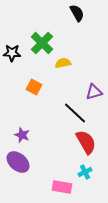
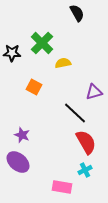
cyan cross: moved 2 px up
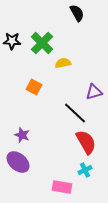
black star: moved 12 px up
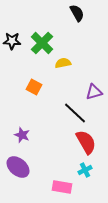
purple ellipse: moved 5 px down
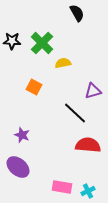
purple triangle: moved 1 px left, 1 px up
red semicircle: moved 2 px right, 3 px down; rotated 55 degrees counterclockwise
cyan cross: moved 3 px right, 21 px down
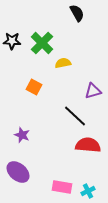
black line: moved 3 px down
purple ellipse: moved 5 px down
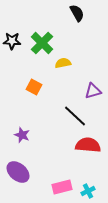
pink rectangle: rotated 24 degrees counterclockwise
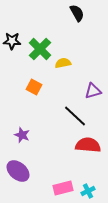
green cross: moved 2 px left, 6 px down
purple ellipse: moved 1 px up
pink rectangle: moved 1 px right, 1 px down
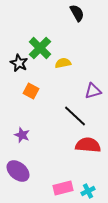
black star: moved 7 px right, 22 px down; rotated 24 degrees clockwise
green cross: moved 1 px up
orange square: moved 3 px left, 4 px down
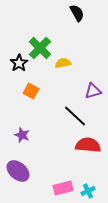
black star: rotated 12 degrees clockwise
